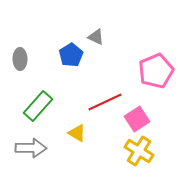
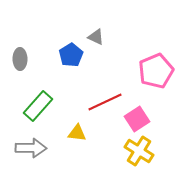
yellow triangle: rotated 24 degrees counterclockwise
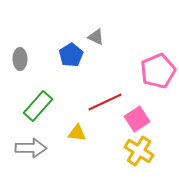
pink pentagon: moved 2 px right
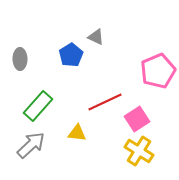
gray arrow: moved 3 px up; rotated 44 degrees counterclockwise
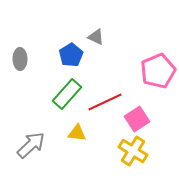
green rectangle: moved 29 px right, 12 px up
yellow cross: moved 6 px left
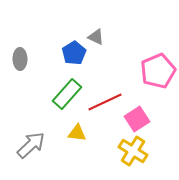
blue pentagon: moved 3 px right, 2 px up
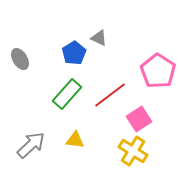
gray triangle: moved 3 px right, 1 px down
gray ellipse: rotated 30 degrees counterclockwise
pink pentagon: rotated 16 degrees counterclockwise
red line: moved 5 px right, 7 px up; rotated 12 degrees counterclockwise
pink square: moved 2 px right
yellow triangle: moved 2 px left, 7 px down
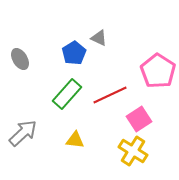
red line: rotated 12 degrees clockwise
gray arrow: moved 8 px left, 12 px up
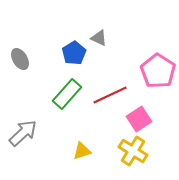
yellow triangle: moved 7 px right, 11 px down; rotated 24 degrees counterclockwise
